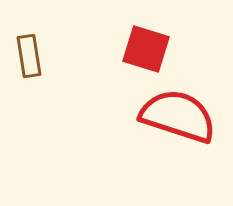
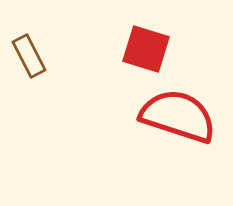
brown rectangle: rotated 18 degrees counterclockwise
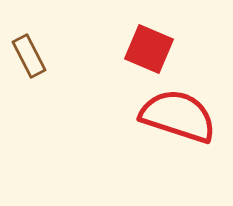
red square: moved 3 px right; rotated 6 degrees clockwise
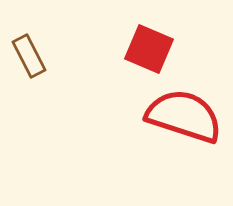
red semicircle: moved 6 px right
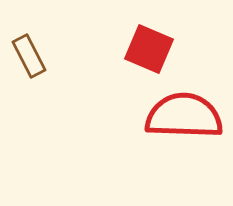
red semicircle: rotated 16 degrees counterclockwise
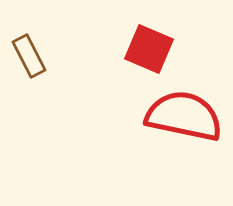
red semicircle: rotated 10 degrees clockwise
